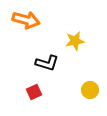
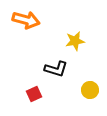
black L-shape: moved 9 px right, 6 px down
red square: moved 2 px down
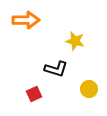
orange arrow: rotated 16 degrees counterclockwise
yellow star: rotated 24 degrees clockwise
yellow circle: moved 1 px left, 1 px up
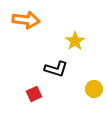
orange arrow: rotated 8 degrees clockwise
yellow star: rotated 24 degrees clockwise
yellow circle: moved 5 px right
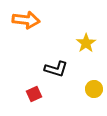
yellow star: moved 11 px right, 2 px down
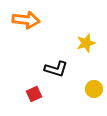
yellow star: rotated 18 degrees clockwise
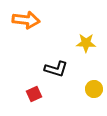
yellow star: rotated 18 degrees clockwise
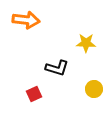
black L-shape: moved 1 px right, 1 px up
